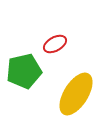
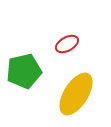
red ellipse: moved 12 px right
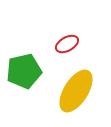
yellow ellipse: moved 3 px up
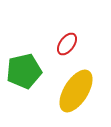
red ellipse: rotated 25 degrees counterclockwise
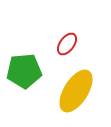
green pentagon: rotated 8 degrees clockwise
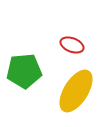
red ellipse: moved 5 px right, 1 px down; rotated 75 degrees clockwise
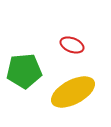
yellow ellipse: moved 3 px left, 1 px down; rotated 30 degrees clockwise
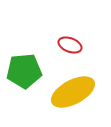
red ellipse: moved 2 px left
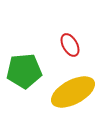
red ellipse: rotated 40 degrees clockwise
